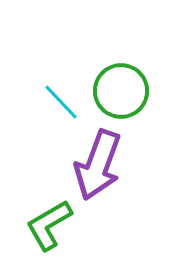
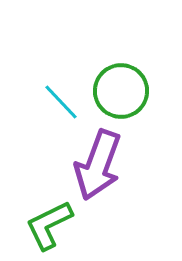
green L-shape: rotated 4 degrees clockwise
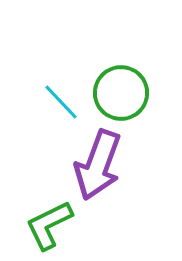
green circle: moved 2 px down
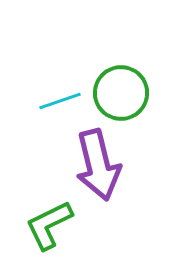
cyan line: moved 1 px left, 1 px up; rotated 66 degrees counterclockwise
purple arrow: rotated 34 degrees counterclockwise
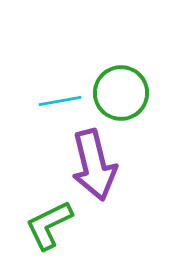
cyan line: rotated 9 degrees clockwise
purple arrow: moved 4 px left
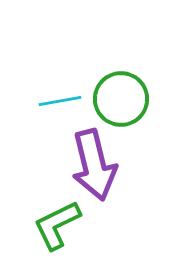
green circle: moved 6 px down
green L-shape: moved 8 px right
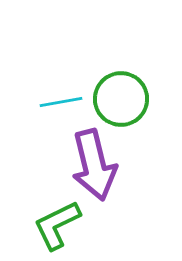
cyan line: moved 1 px right, 1 px down
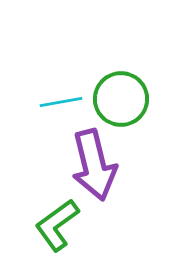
green L-shape: rotated 10 degrees counterclockwise
